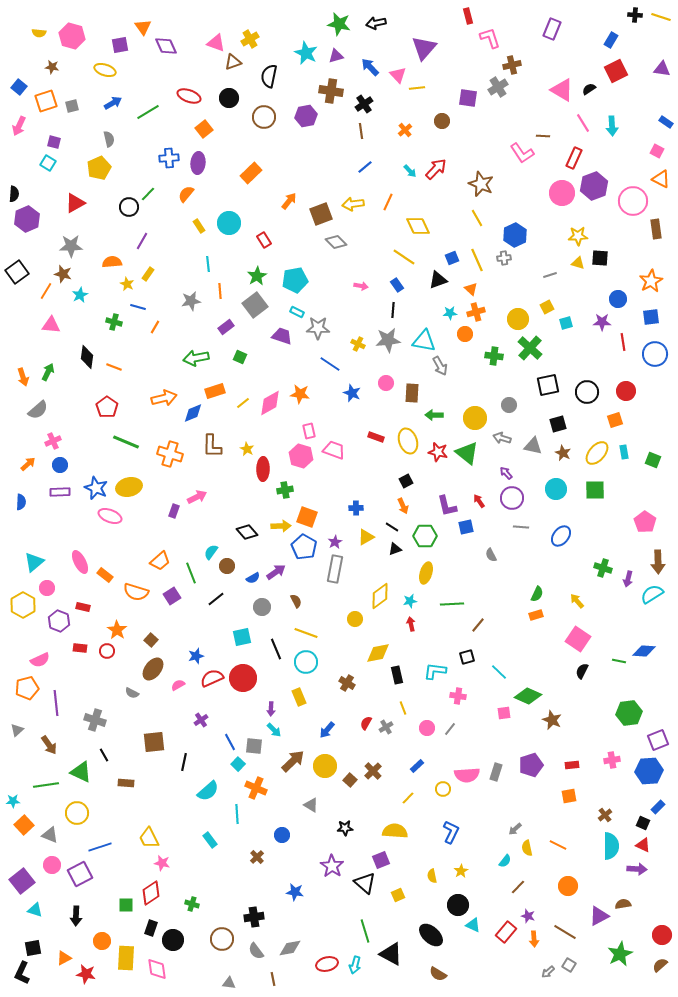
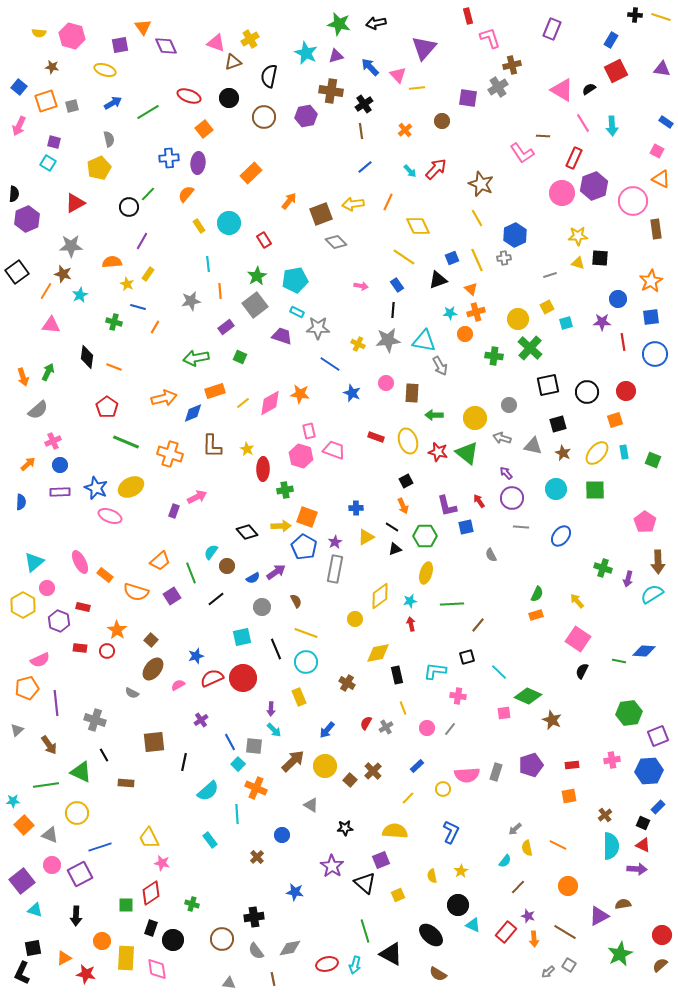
yellow ellipse at (129, 487): moved 2 px right; rotated 15 degrees counterclockwise
purple square at (658, 740): moved 4 px up
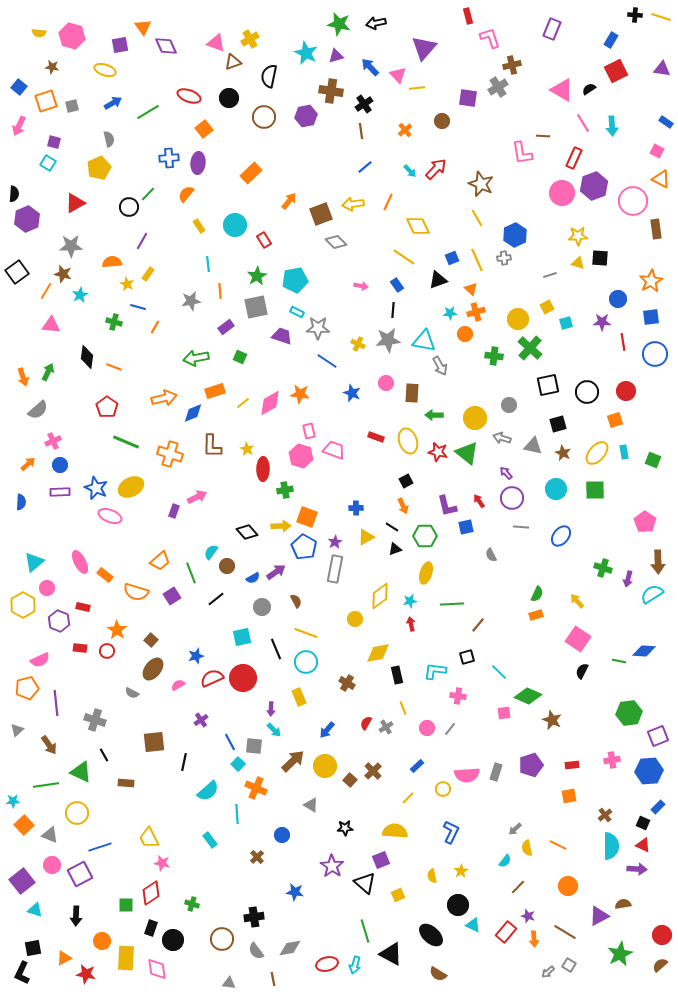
pink L-shape at (522, 153): rotated 25 degrees clockwise
cyan circle at (229, 223): moved 6 px right, 2 px down
gray square at (255, 305): moved 1 px right, 2 px down; rotated 25 degrees clockwise
blue line at (330, 364): moved 3 px left, 3 px up
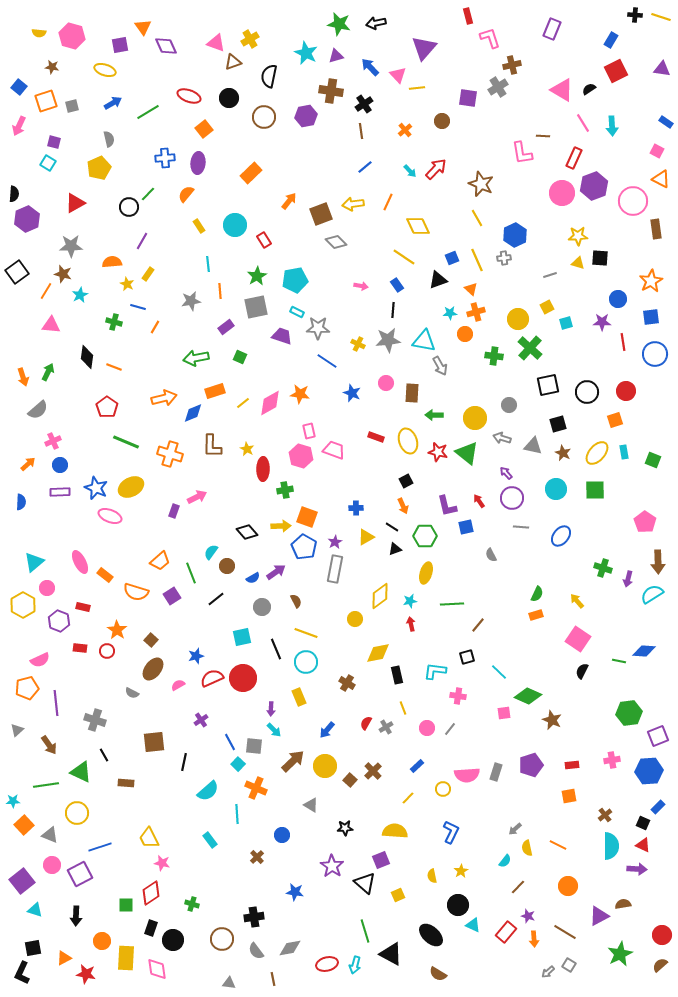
blue cross at (169, 158): moved 4 px left
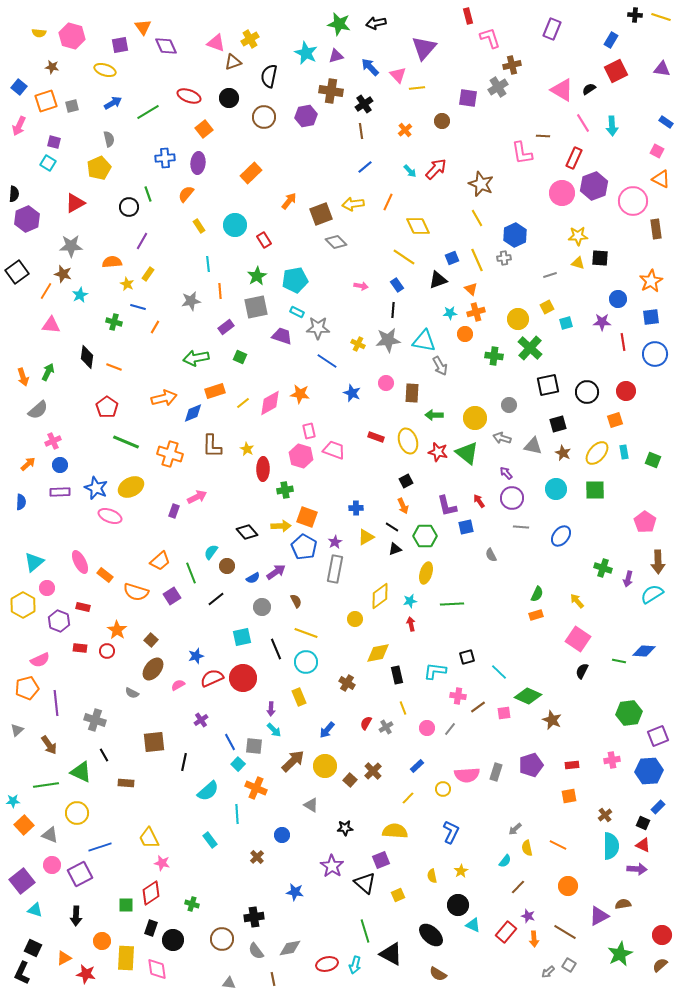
green line at (148, 194): rotated 63 degrees counterclockwise
brown line at (478, 625): moved 82 px down; rotated 14 degrees clockwise
black square at (33, 948): rotated 36 degrees clockwise
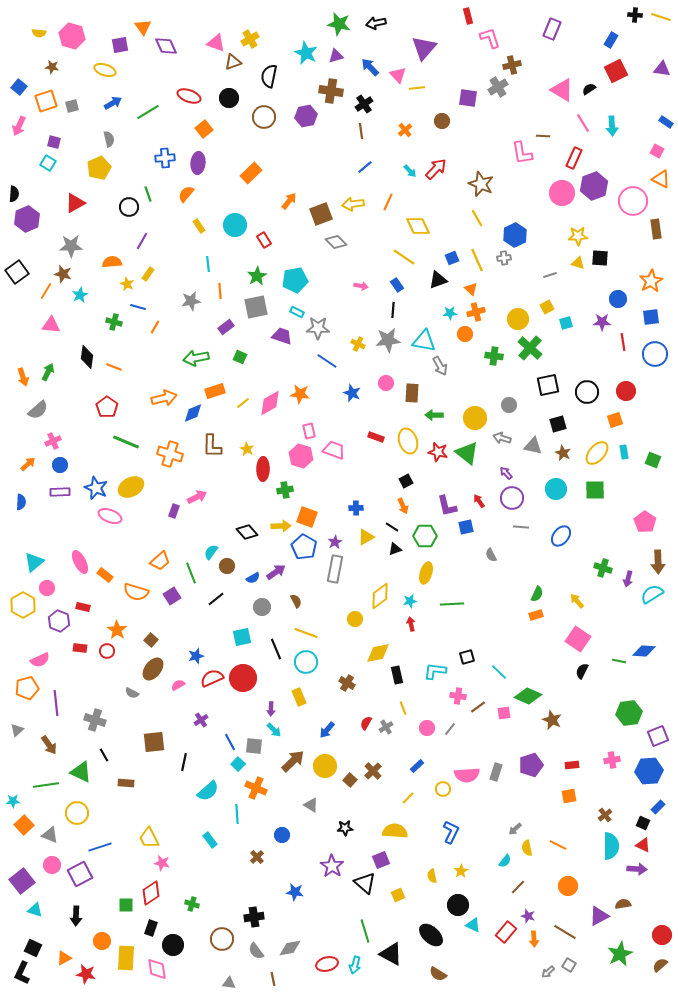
black circle at (173, 940): moved 5 px down
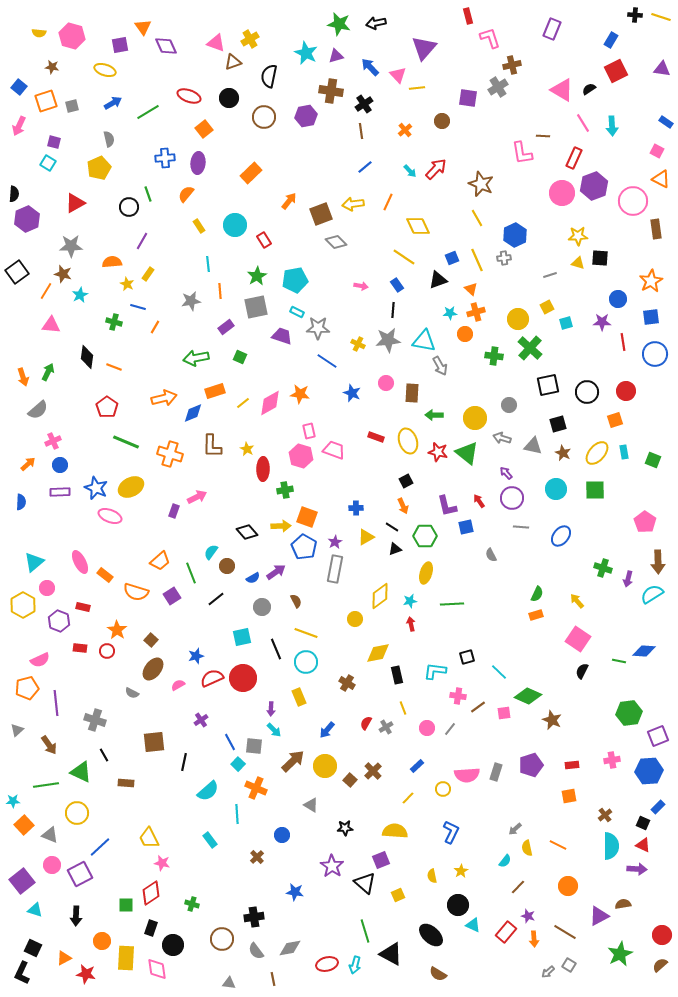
blue line at (100, 847): rotated 25 degrees counterclockwise
